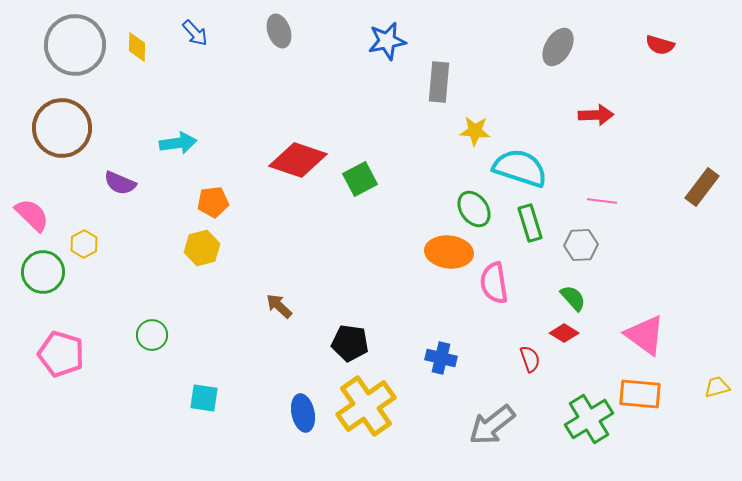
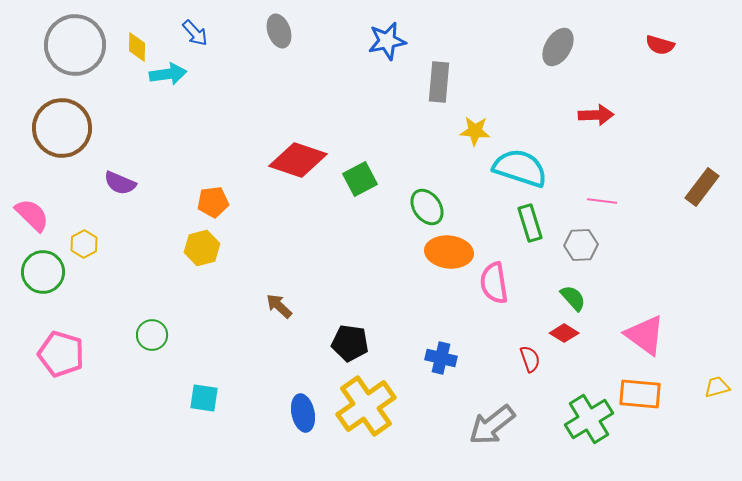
cyan arrow at (178, 143): moved 10 px left, 69 px up
green ellipse at (474, 209): moved 47 px left, 2 px up
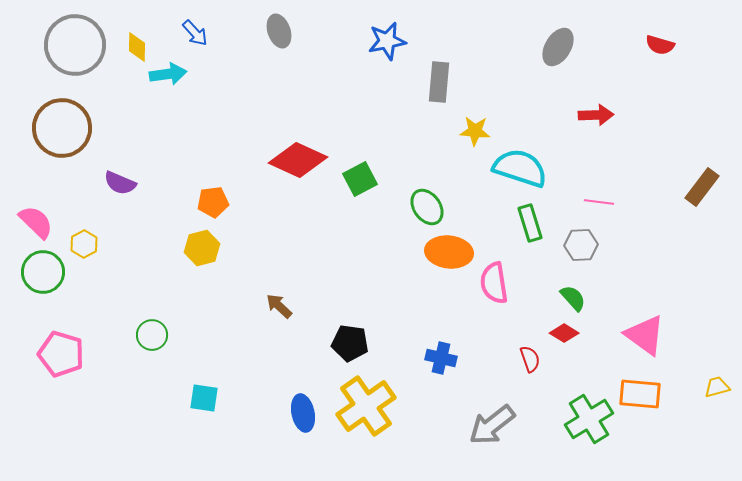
red diamond at (298, 160): rotated 6 degrees clockwise
pink line at (602, 201): moved 3 px left, 1 px down
pink semicircle at (32, 215): moved 4 px right, 7 px down
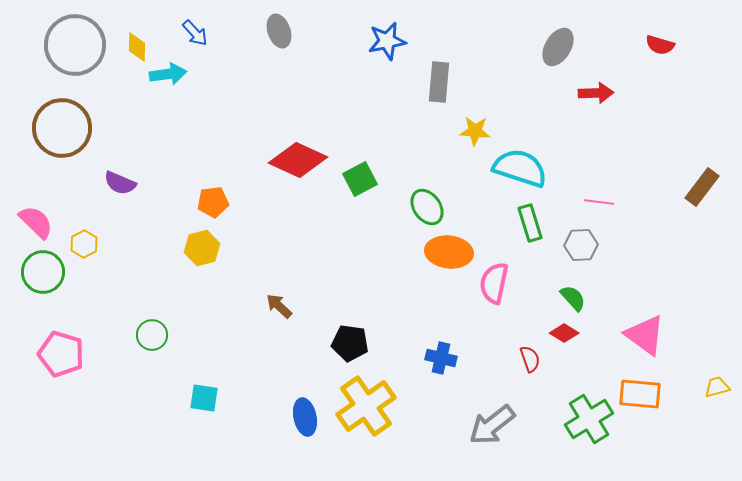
red arrow at (596, 115): moved 22 px up
pink semicircle at (494, 283): rotated 21 degrees clockwise
blue ellipse at (303, 413): moved 2 px right, 4 px down
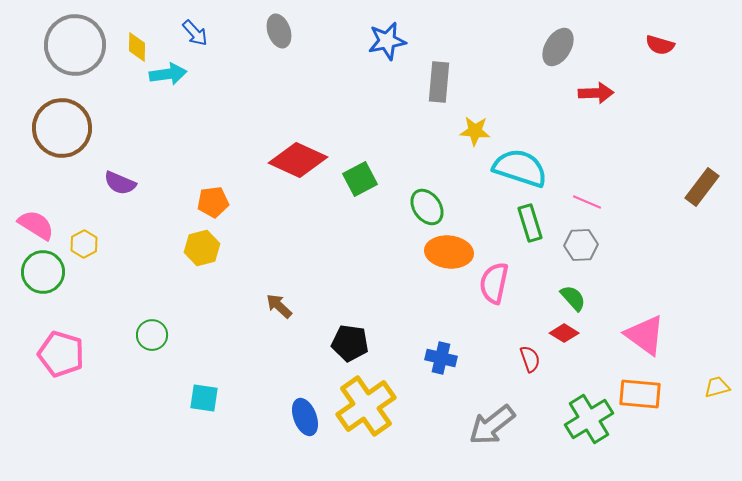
pink line at (599, 202): moved 12 px left; rotated 16 degrees clockwise
pink semicircle at (36, 222): moved 3 px down; rotated 12 degrees counterclockwise
blue ellipse at (305, 417): rotated 9 degrees counterclockwise
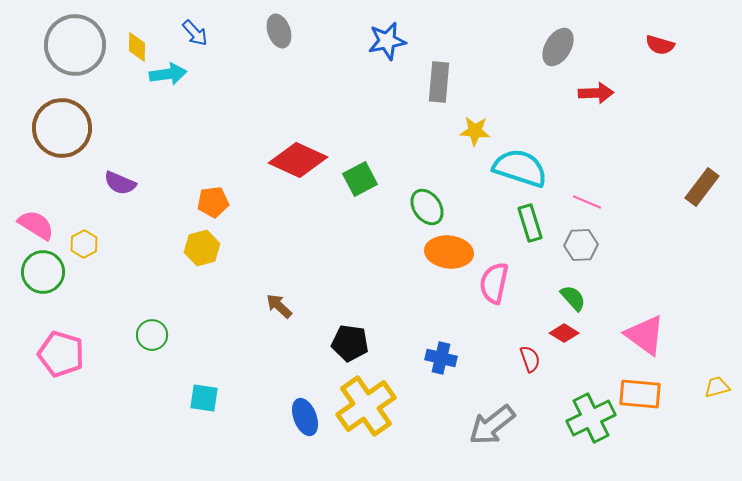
green cross at (589, 419): moved 2 px right, 1 px up; rotated 6 degrees clockwise
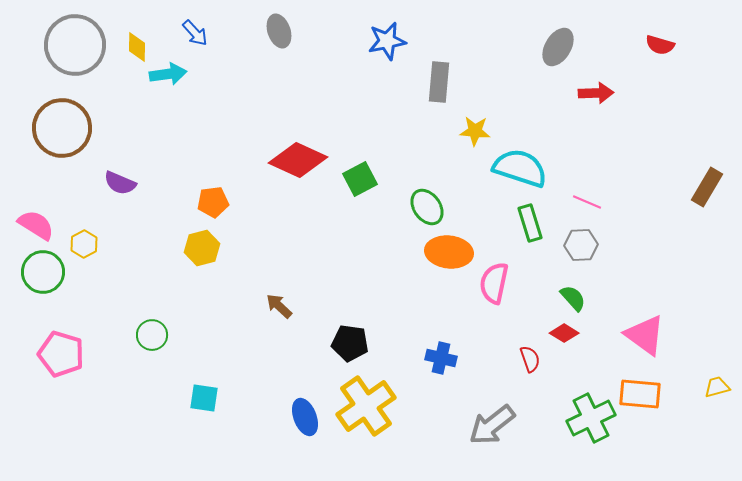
brown rectangle at (702, 187): moved 5 px right; rotated 6 degrees counterclockwise
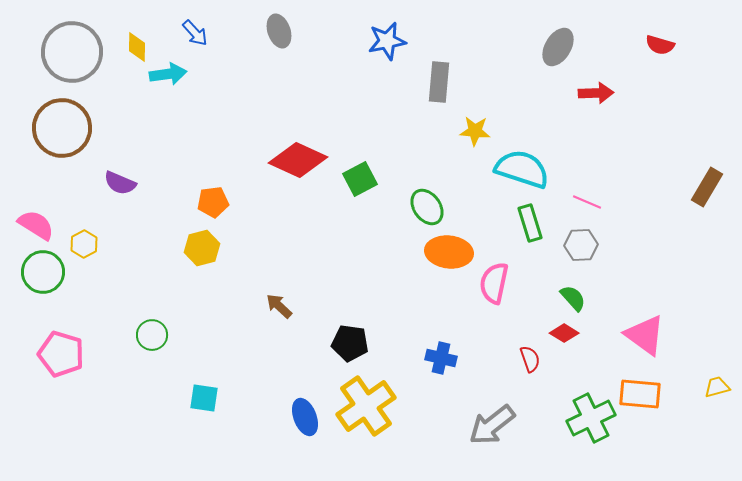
gray circle at (75, 45): moved 3 px left, 7 px down
cyan semicircle at (520, 168): moved 2 px right, 1 px down
